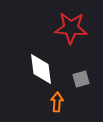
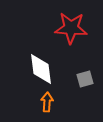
gray square: moved 4 px right
orange arrow: moved 10 px left
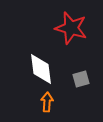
red star: rotated 12 degrees clockwise
gray square: moved 4 px left
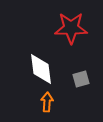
red star: rotated 16 degrees counterclockwise
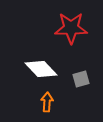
white diamond: rotated 36 degrees counterclockwise
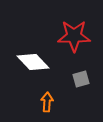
red star: moved 3 px right, 8 px down
white diamond: moved 8 px left, 7 px up
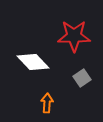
gray square: moved 1 px right, 1 px up; rotated 18 degrees counterclockwise
orange arrow: moved 1 px down
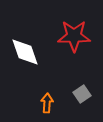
white diamond: moved 8 px left, 10 px up; rotated 24 degrees clockwise
gray square: moved 16 px down
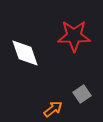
white diamond: moved 1 px down
orange arrow: moved 6 px right, 6 px down; rotated 48 degrees clockwise
